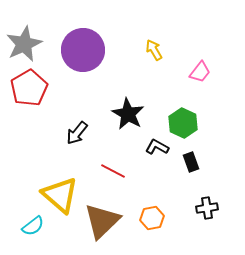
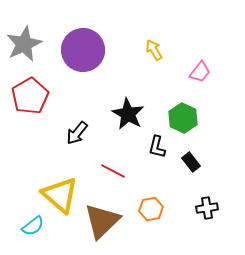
red pentagon: moved 1 px right, 8 px down
green hexagon: moved 5 px up
black L-shape: rotated 105 degrees counterclockwise
black rectangle: rotated 18 degrees counterclockwise
orange hexagon: moved 1 px left, 9 px up
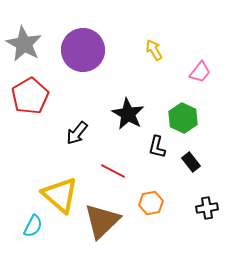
gray star: rotated 18 degrees counterclockwise
orange hexagon: moved 6 px up
cyan semicircle: rotated 25 degrees counterclockwise
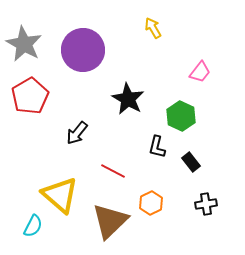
yellow arrow: moved 1 px left, 22 px up
black star: moved 15 px up
green hexagon: moved 2 px left, 2 px up
orange hexagon: rotated 15 degrees counterclockwise
black cross: moved 1 px left, 4 px up
brown triangle: moved 8 px right
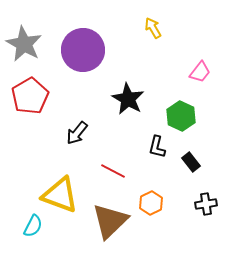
yellow triangle: rotated 21 degrees counterclockwise
